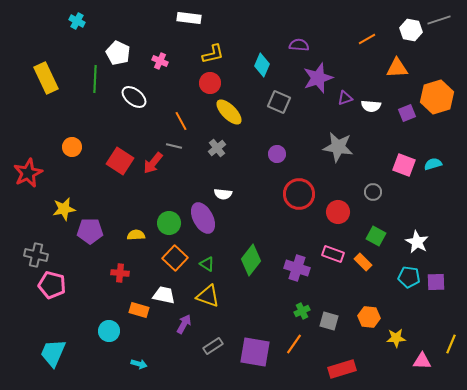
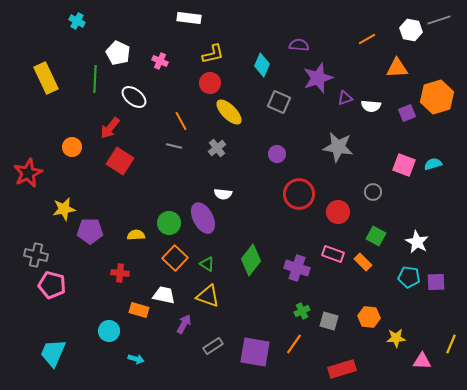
red arrow at (153, 163): moved 43 px left, 35 px up
cyan arrow at (139, 364): moved 3 px left, 5 px up
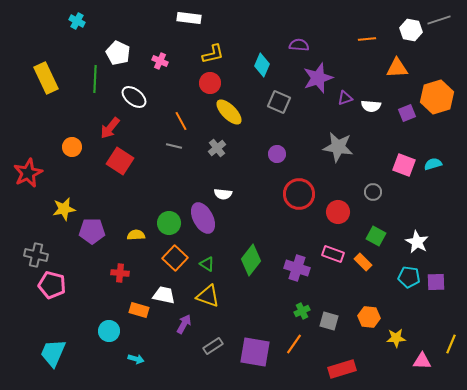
orange line at (367, 39): rotated 24 degrees clockwise
purple pentagon at (90, 231): moved 2 px right
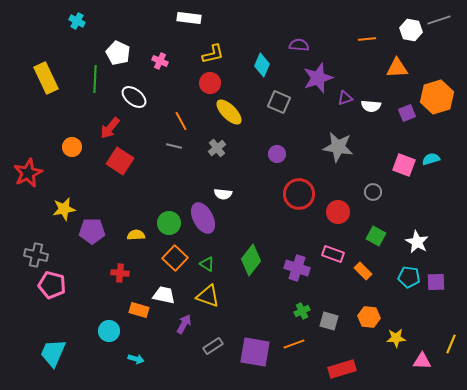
cyan semicircle at (433, 164): moved 2 px left, 5 px up
orange rectangle at (363, 262): moved 9 px down
orange line at (294, 344): rotated 35 degrees clockwise
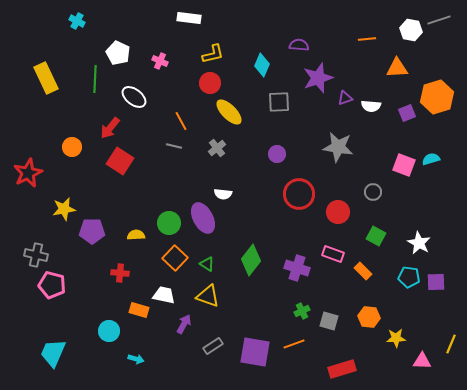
gray square at (279, 102): rotated 25 degrees counterclockwise
white star at (417, 242): moved 2 px right, 1 px down
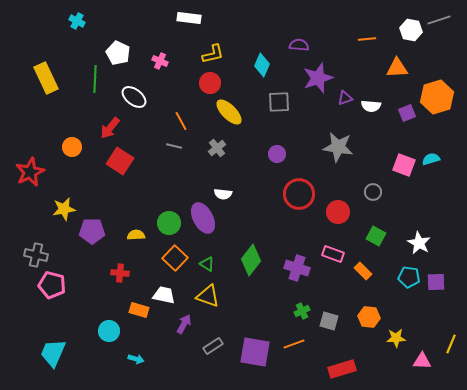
red star at (28, 173): moved 2 px right, 1 px up
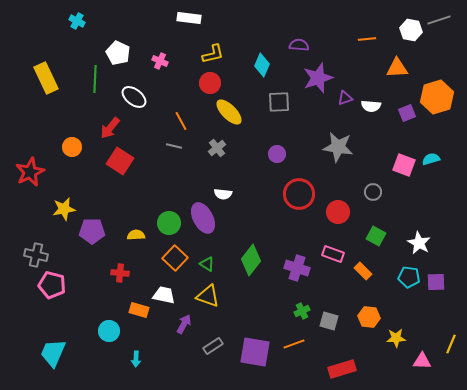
cyan arrow at (136, 359): rotated 77 degrees clockwise
